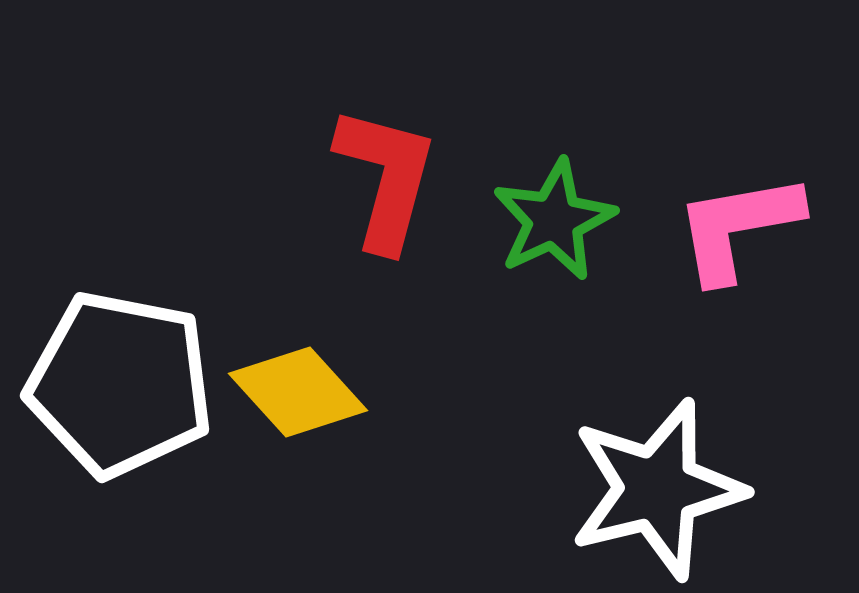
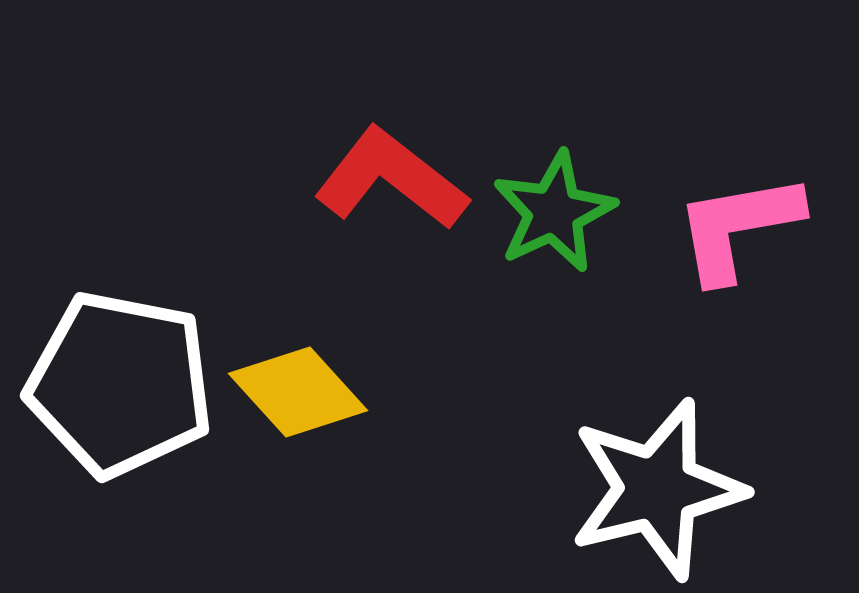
red L-shape: moved 5 px right, 1 px down; rotated 67 degrees counterclockwise
green star: moved 8 px up
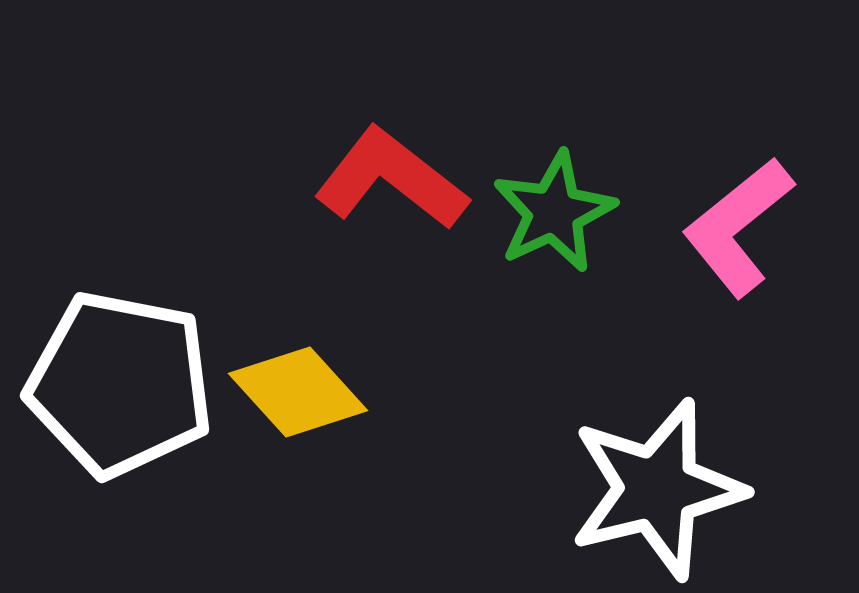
pink L-shape: rotated 29 degrees counterclockwise
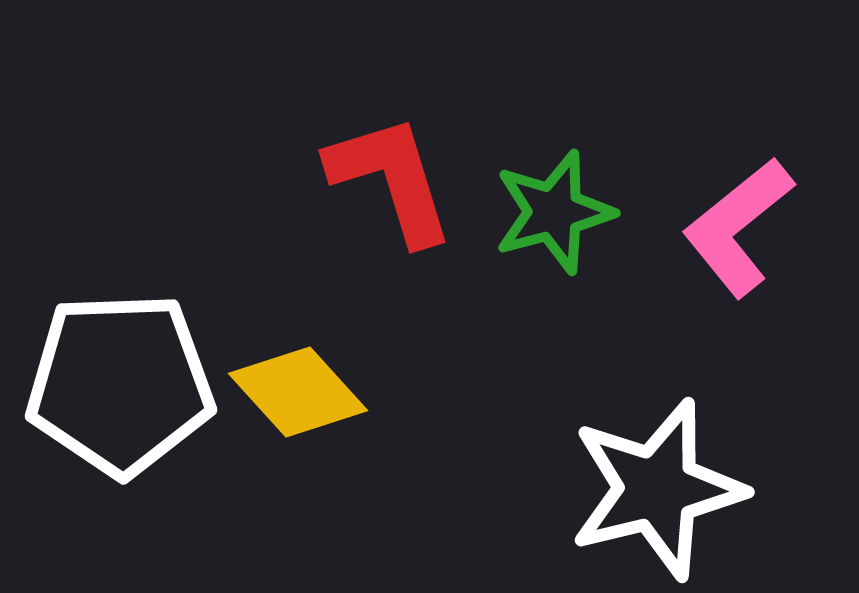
red L-shape: rotated 35 degrees clockwise
green star: rotated 10 degrees clockwise
white pentagon: rotated 13 degrees counterclockwise
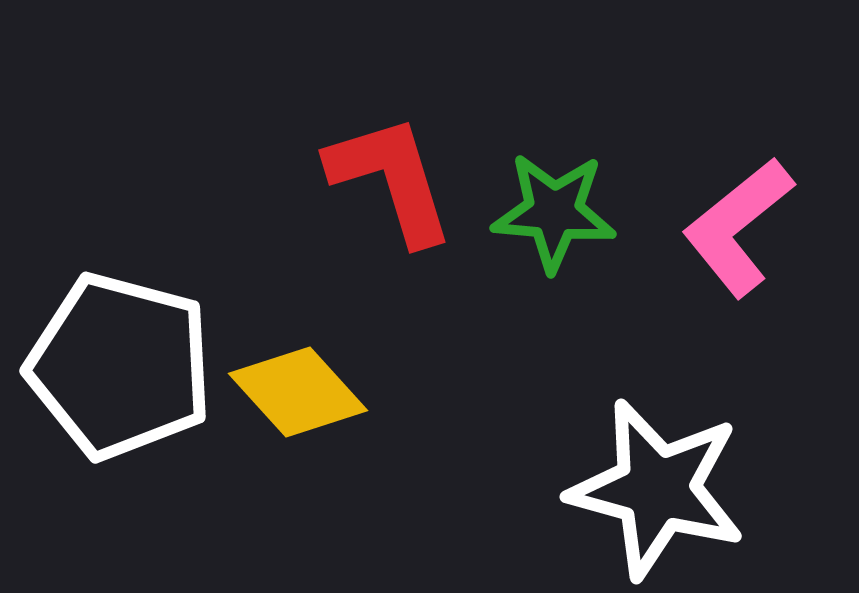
green star: rotated 20 degrees clockwise
white pentagon: moved 18 px up; rotated 17 degrees clockwise
white star: rotated 29 degrees clockwise
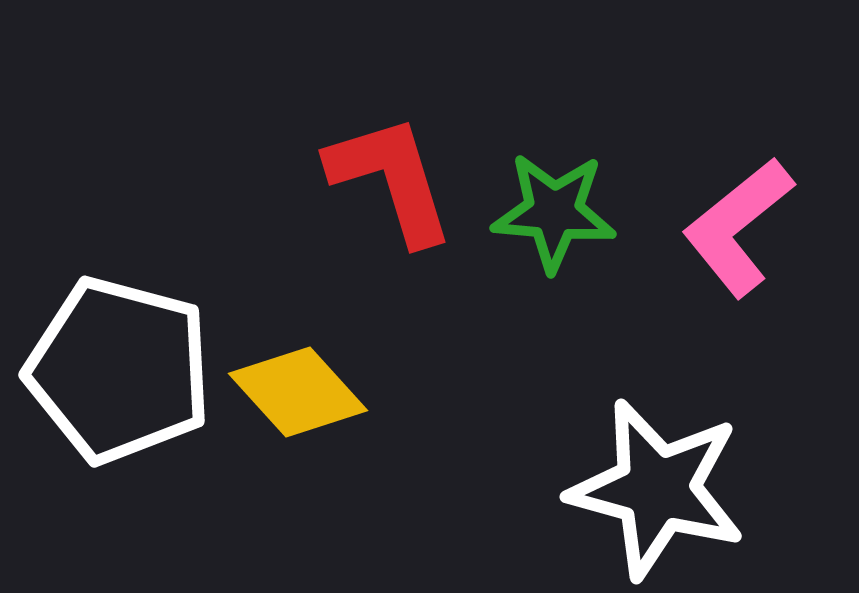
white pentagon: moved 1 px left, 4 px down
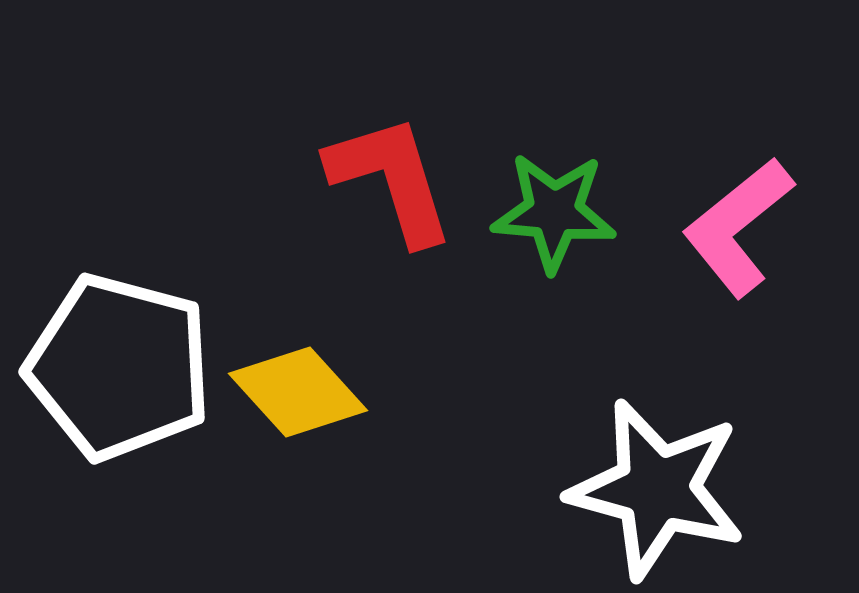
white pentagon: moved 3 px up
